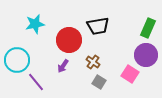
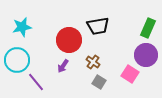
cyan star: moved 13 px left, 3 px down
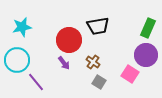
purple arrow: moved 1 px right, 3 px up; rotated 72 degrees counterclockwise
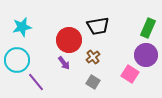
brown cross: moved 5 px up; rotated 16 degrees clockwise
gray square: moved 6 px left
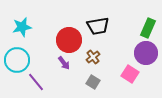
purple circle: moved 2 px up
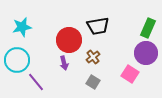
purple arrow: rotated 24 degrees clockwise
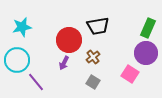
purple arrow: rotated 40 degrees clockwise
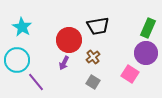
cyan star: rotated 30 degrees counterclockwise
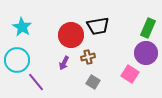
red circle: moved 2 px right, 5 px up
brown cross: moved 5 px left; rotated 24 degrees clockwise
